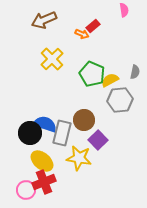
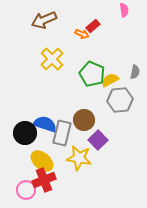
black circle: moved 5 px left
red cross: moved 2 px up
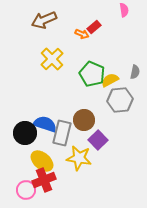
red rectangle: moved 1 px right, 1 px down
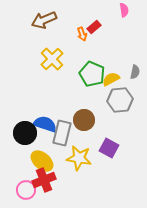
orange arrow: rotated 48 degrees clockwise
yellow semicircle: moved 1 px right, 1 px up
purple square: moved 11 px right, 8 px down; rotated 18 degrees counterclockwise
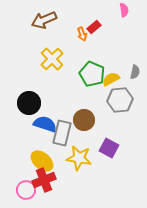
black circle: moved 4 px right, 30 px up
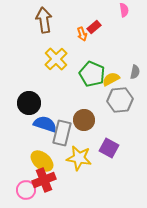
brown arrow: rotated 105 degrees clockwise
yellow cross: moved 4 px right
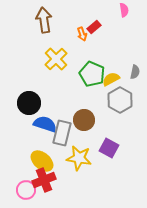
gray hexagon: rotated 25 degrees counterclockwise
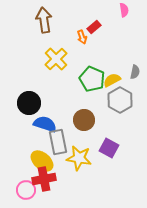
orange arrow: moved 3 px down
green pentagon: moved 5 px down
yellow semicircle: moved 1 px right, 1 px down
gray rectangle: moved 4 px left, 9 px down; rotated 25 degrees counterclockwise
red cross: moved 1 px up; rotated 10 degrees clockwise
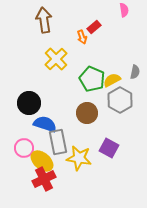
brown circle: moved 3 px right, 7 px up
red cross: rotated 15 degrees counterclockwise
pink circle: moved 2 px left, 42 px up
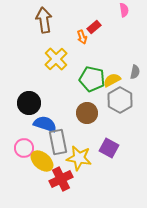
green pentagon: rotated 10 degrees counterclockwise
red cross: moved 17 px right
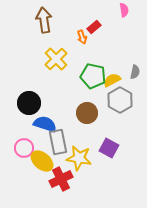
green pentagon: moved 1 px right, 3 px up
